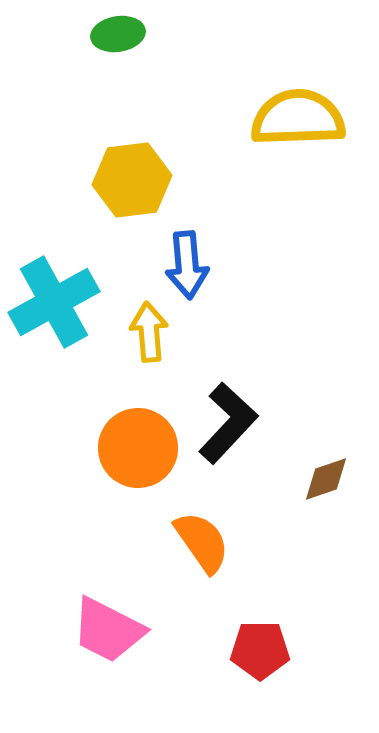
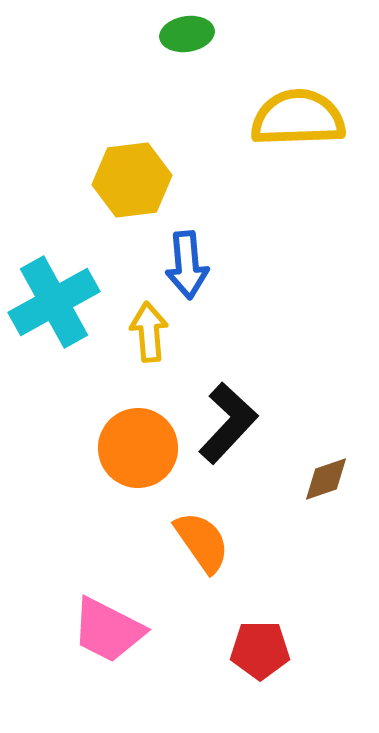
green ellipse: moved 69 px right
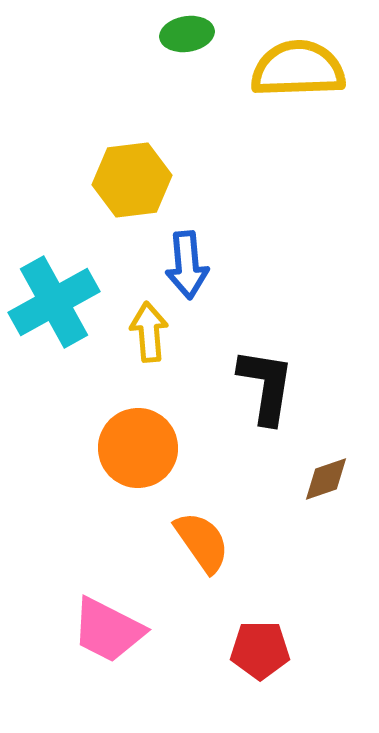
yellow semicircle: moved 49 px up
black L-shape: moved 38 px right, 37 px up; rotated 34 degrees counterclockwise
